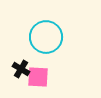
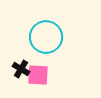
pink square: moved 2 px up
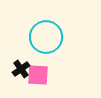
black cross: rotated 24 degrees clockwise
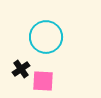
pink square: moved 5 px right, 6 px down
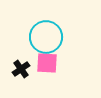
pink square: moved 4 px right, 18 px up
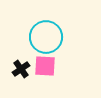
pink square: moved 2 px left, 3 px down
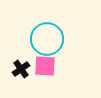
cyan circle: moved 1 px right, 2 px down
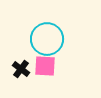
black cross: rotated 18 degrees counterclockwise
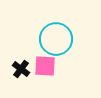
cyan circle: moved 9 px right
